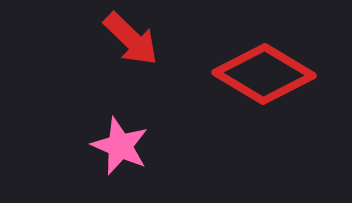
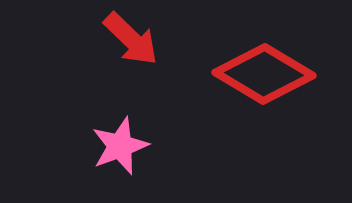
pink star: rotated 28 degrees clockwise
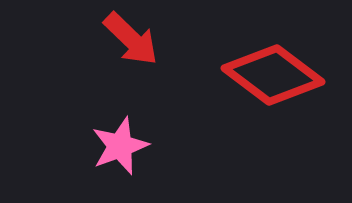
red diamond: moved 9 px right, 1 px down; rotated 6 degrees clockwise
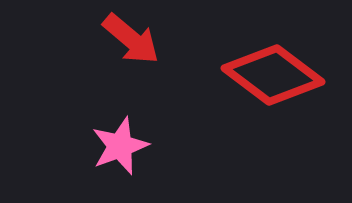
red arrow: rotated 4 degrees counterclockwise
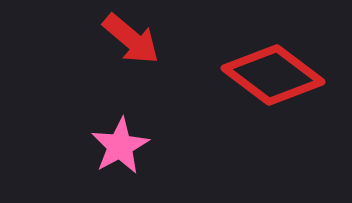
pink star: rotated 8 degrees counterclockwise
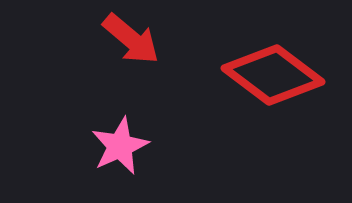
pink star: rotated 4 degrees clockwise
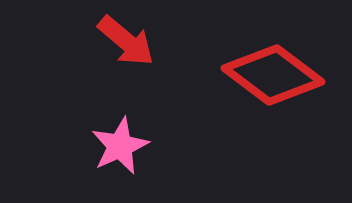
red arrow: moved 5 px left, 2 px down
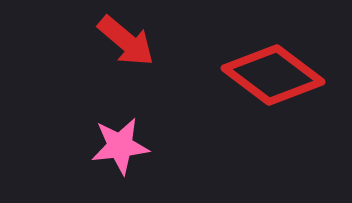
pink star: rotated 18 degrees clockwise
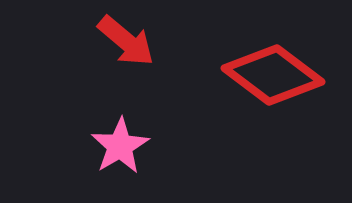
pink star: rotated 24 degrees counterclockwise
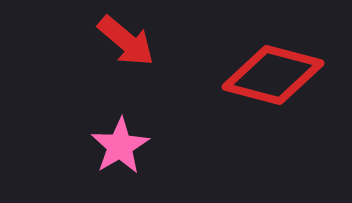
red diamond: rotated 22 degrees counterclockwise
